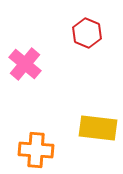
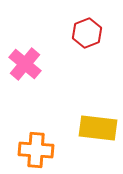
red hexagon: rotated 16 degrees clockwise
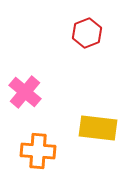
pink cross: moved 28 px down
orange cross: moved 2 px right, 1 px down
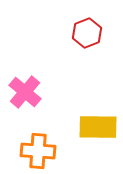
yellow rectangle: moved 1 px up; rotated 6 degrees counterclockwise
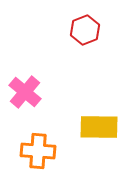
red hexagon: moved 2 px left, 3 px up
yellow rectangle: moved 1 px right
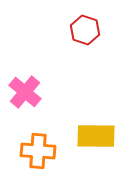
red hexagon: rotated 20 degrees counterclockwise
yellow rectangle: moved 3 px left, 9 px down
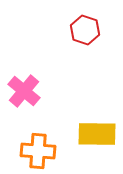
pink cross: moved 1 px left, 1 px up
yellow rectangle: moved 1 px right, 2 px up
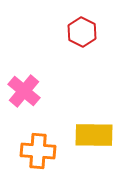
red hexagon: moved 3 px left, 2 px down; rotated 8 degrees clockwise
yellow rectangle: moved 3 px left, 1 px down
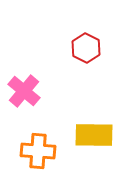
red hexagon: moved 4 px right, 16 px down
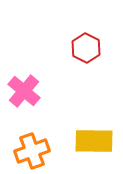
yellow rectangle: moved 6 px down
orange cross: moved 6 px left; rotated 24 degrees counterclockwise
